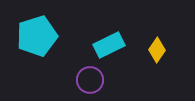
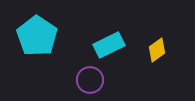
cyan pentagon: rotated 21 degrees counterclockwise
yellow diamond: rotated 20 degrees clockwise
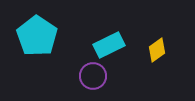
purple circle: moved 3 px right, 4 px up
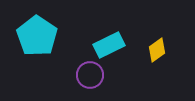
purple circle: moved 3 px left, 1 px up
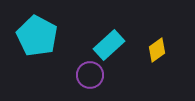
cyan pentagon: rotated 6 degrees counterclockwise
cyan rectangle: rotated 16 degrees counterclockwise
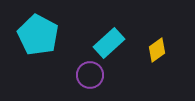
cyan pentagon: moved 1 px right, 1 px up
cyan rectangle: moved 2 px up
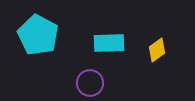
cyan rectangle: rotated 40 degrees clockwise
purple circle: moved 8 px down
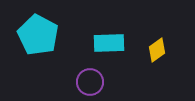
purple circle: moved 1 px up
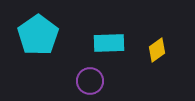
cyan pentagon: rotated 9 degrees clockwise
purple circle: moved 1 px up
